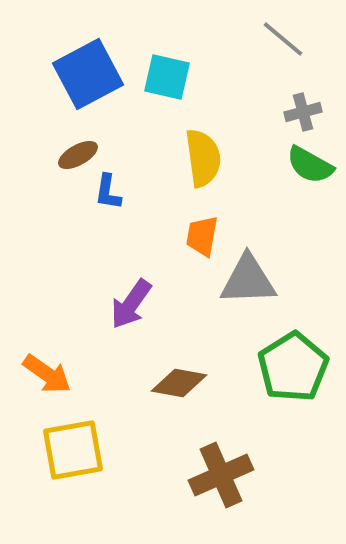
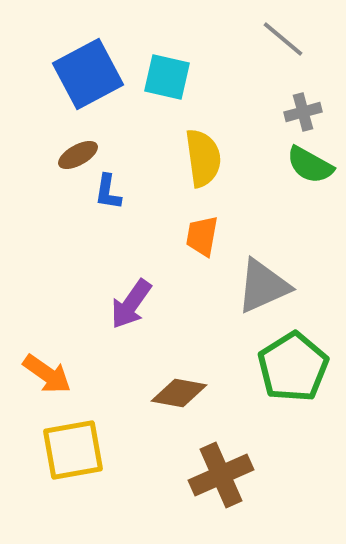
gray triangle: moved 15 px right, 6 px down; rotated 22 degrees counterclockwise
brown diamond: moved 10 px down
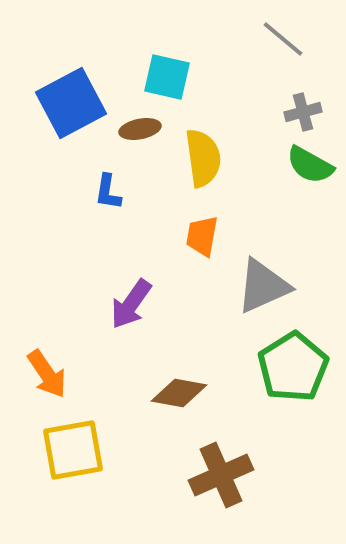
blue square: moved 17 px left, 29 px down
brown ellipse: moved 62 px right, 26 px up; rotated 18 degrees clockwise
orange arrow: rotated 21 degrees clockwise
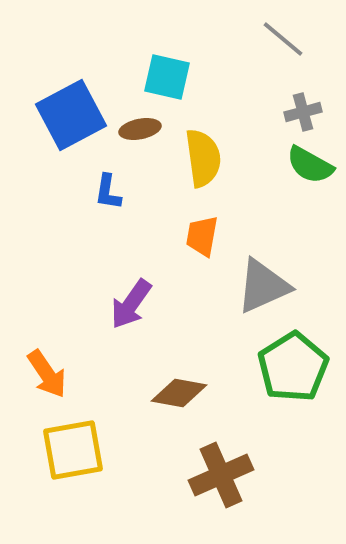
blue square: moved 12 px down
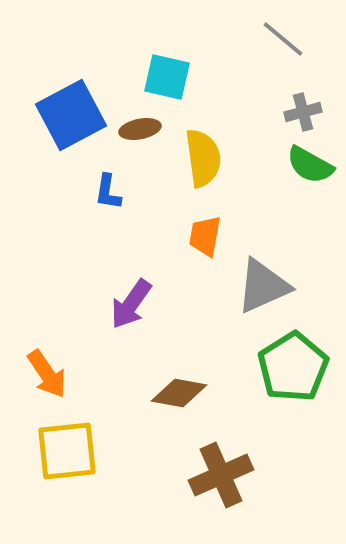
orange trapezoid: moved 3 px right
yellow square: moved 6 px left, 1 px down; rotated 4 degrees clockwise
